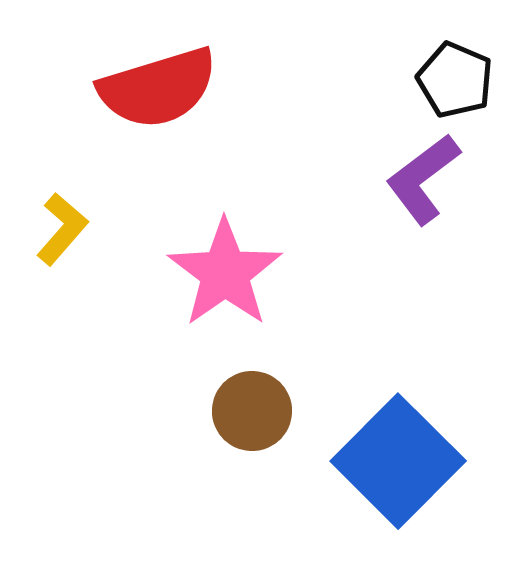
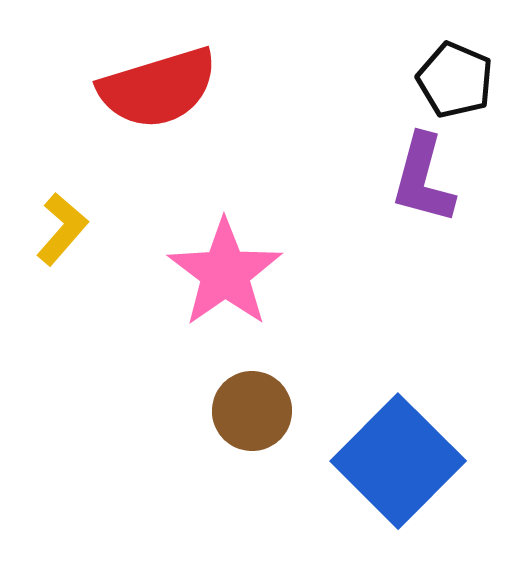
purple L-shape: rotated 38 degrees counterclockwise
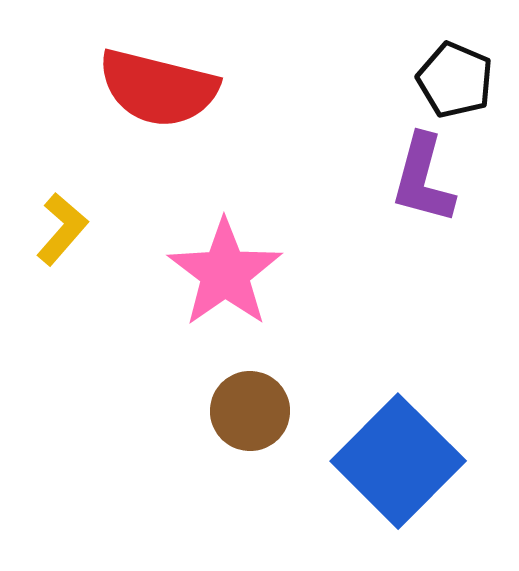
red semicircle: rotated 31 degrees clockwise
brown circle: moved 2 px left
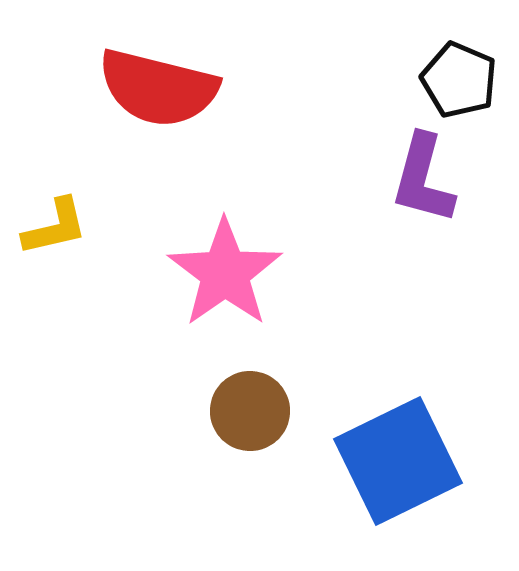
black pentagon: moved 4 px right
yellow L-shape: moved 7 px left, 2 px up; rotated 36 degrees clockwise
blue square: rotated 19 degrees clockwise
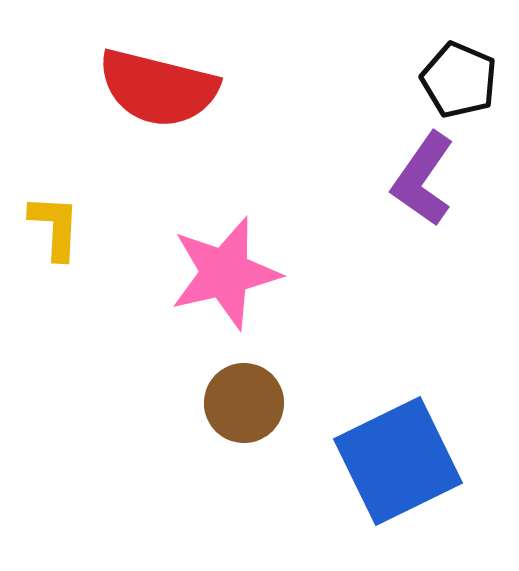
purple L-shape: rotated 20 degrees clockwise
yellow L-shape: rotated 74 degrees counterclockwise
pink star: rotated 22 degrees clockwise
brown circle: moved 6 px left, 8 px up
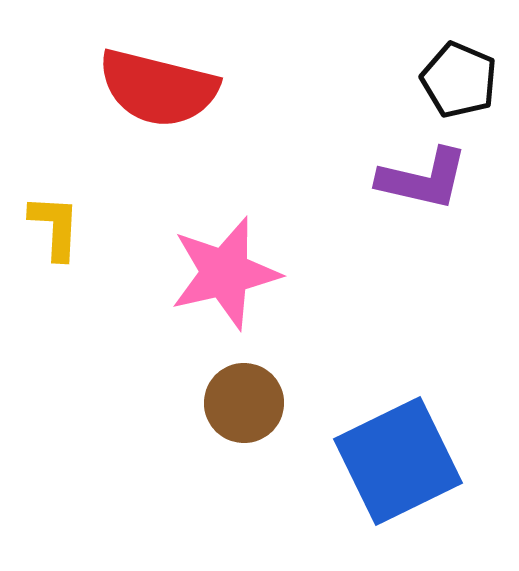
purple L-shape: rotated 112 degrees counterclockwise
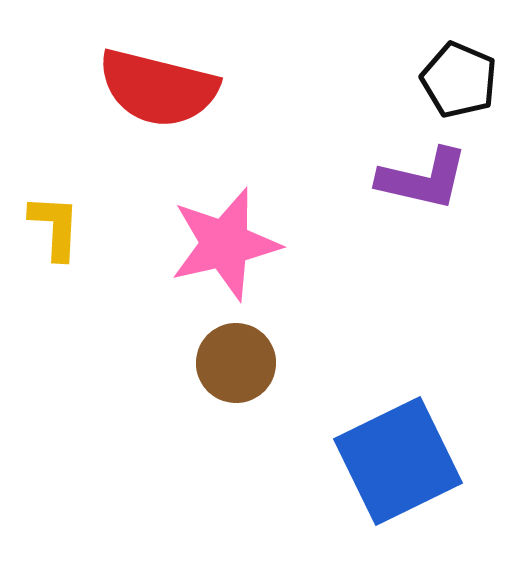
pink star: moved 29 px up
brown circle: moved 8 px left, 40 px up
